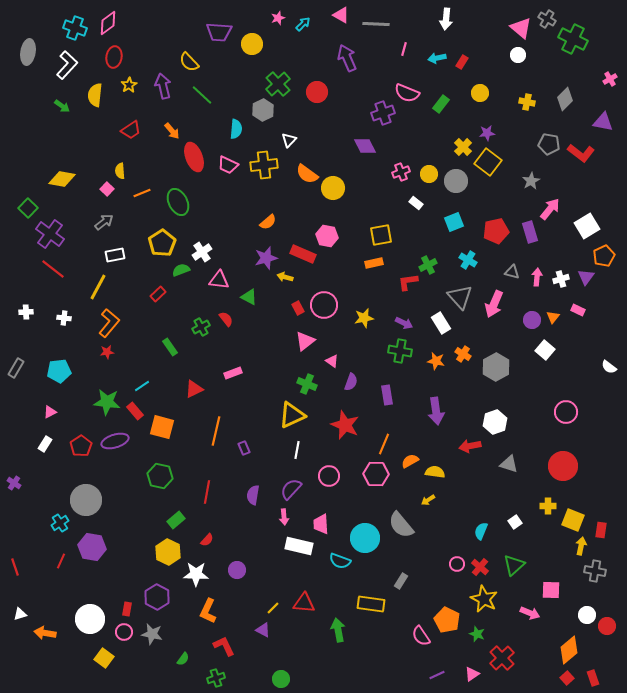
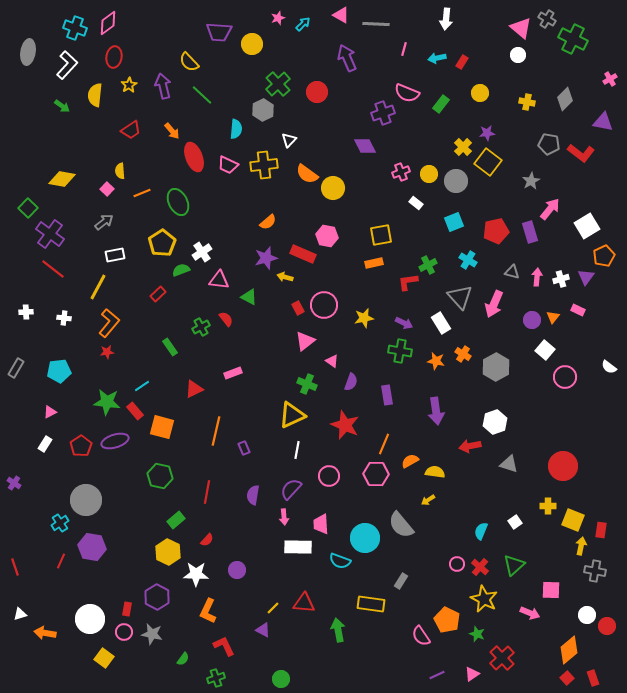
pink circle at (566, 412): moved 1 px left, 35 px up
white rectangle at (299, 546): moved 1 px left, 1 px down; rotated 12 degrees counterclockwise
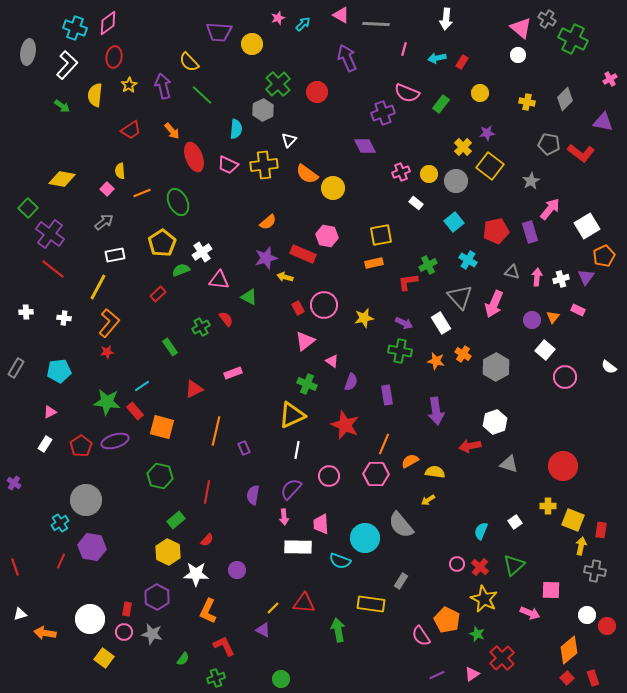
yellow square at (488, 162): moved 2 px right, 4 px down
cyan square at (454, 222): rotated 18 degrees counterclockwise
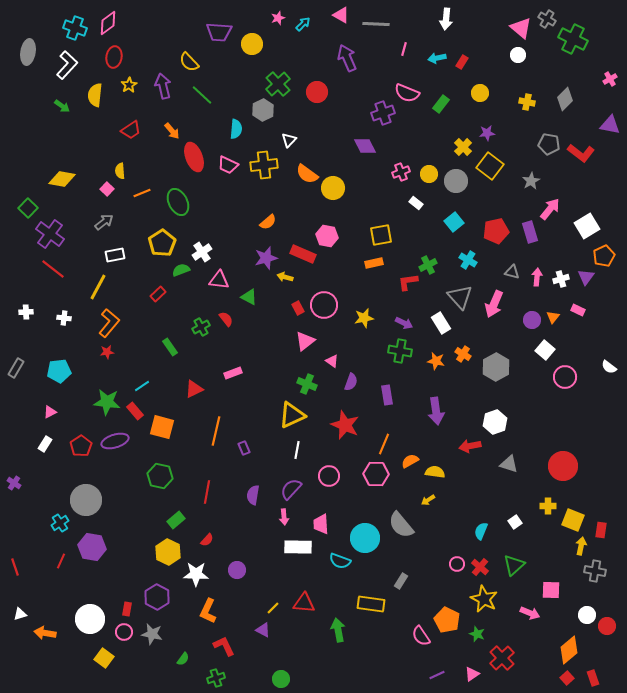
purple triangle at (603, 122): moved 7 px right, 3 px down
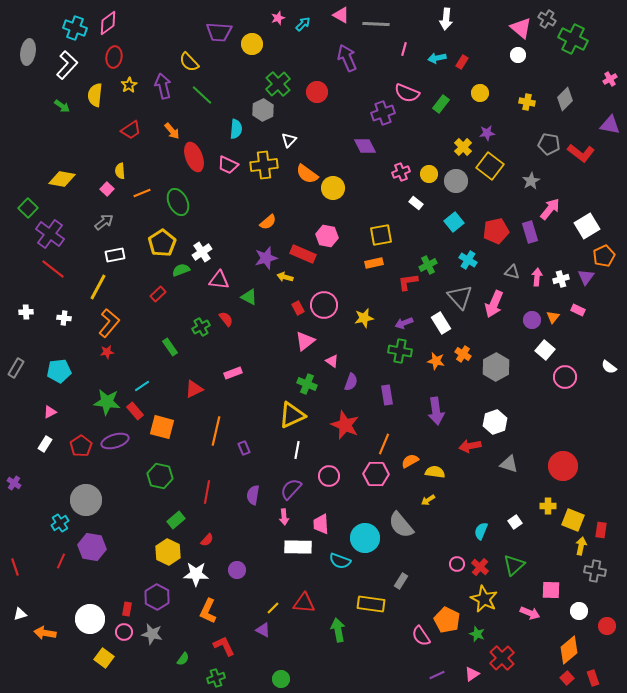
purple arrow at (404, 323): rotated 132 degrees clockwise
white circle at (587, 615): moved 8 px left, 4 px up
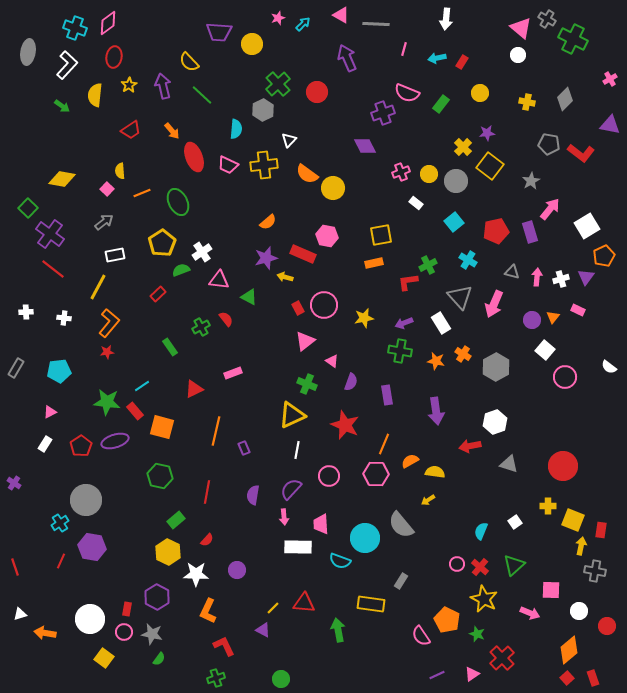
green semicircle at (183, 659): moved 24 px left
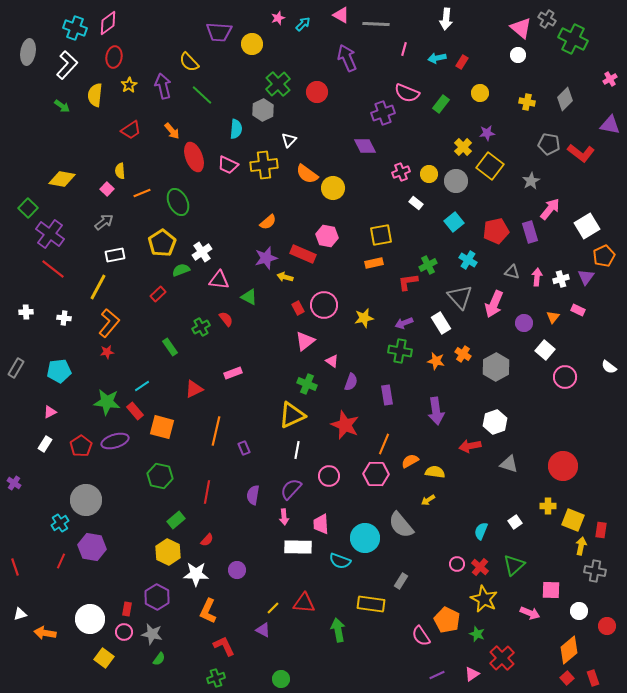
purple circle at (532, 320): moved 8 px left, 3 px down
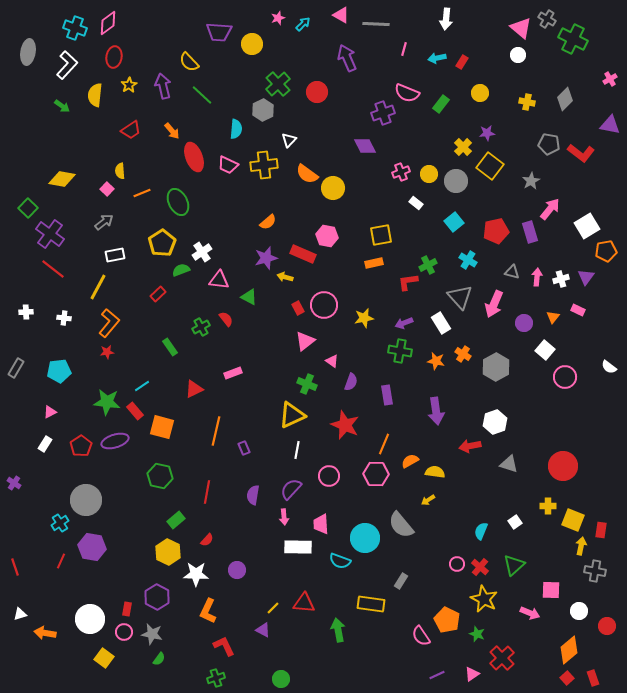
orange pentagon at (604, 256): moved 2 px right, 5 px up; rotated 15 degrees clockwise
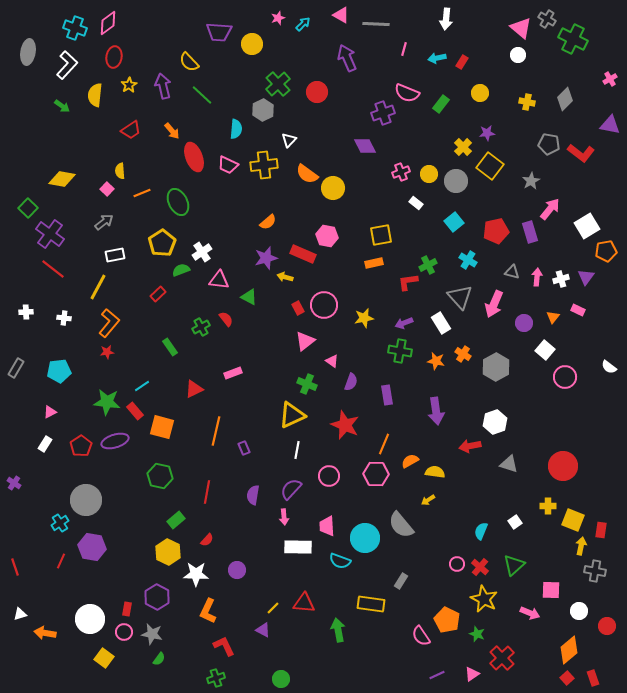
pink trapezoid at (321, 524): moved 6 px right, 2 px down
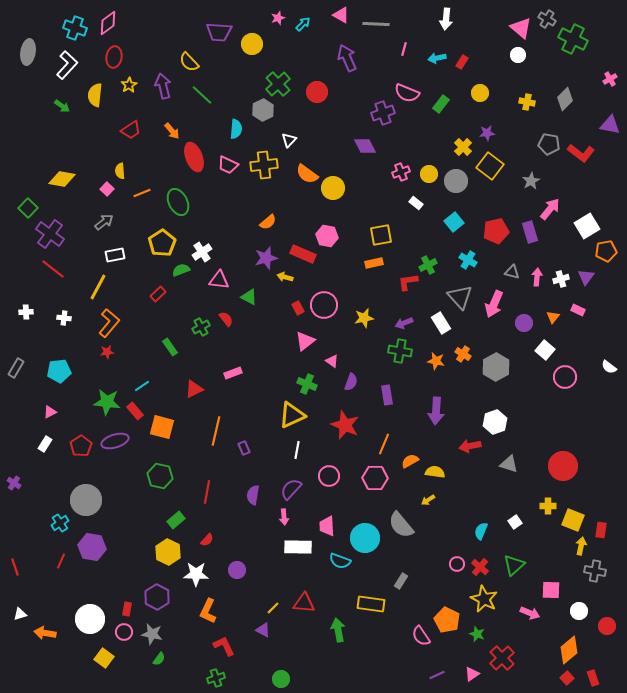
purple arrow at (436, 411): rotated 12 degrees clockwise
pink hexagon at (376, 474): moved 1 px left, 4 px down
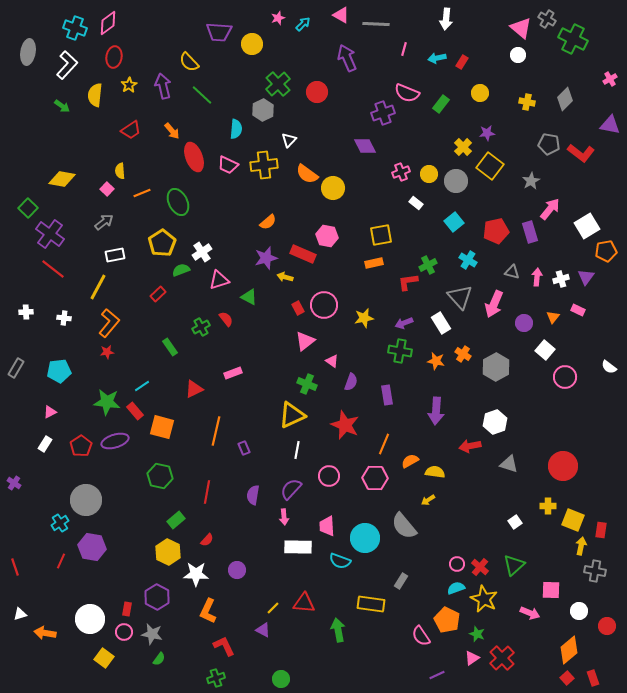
pink triangle at (219, 280): rotated 25 degrees counterclockwise
gray semicircle at (401, 525): moved 3 px right, 1 px down
cyan semicircle at (481, 531): moved 25 px left, 57 px down; rotated 48 degrees clockwise
pink triangle at (472, 674): moved 16 px up
